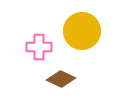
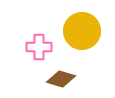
brown diamond: rotated 8 degrees counterclockwise
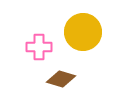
yellow circle: moved 1 px right, 1 px down
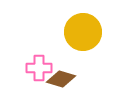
pink cross: moved 21 px down
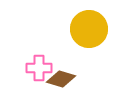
yellow circle: moved 6 px right, 3 px up
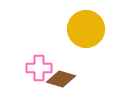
yellow circle: moved 3 px left
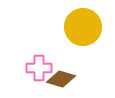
yellow circle: moved 3 px left, 2 px up
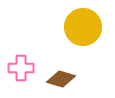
pink cross: moved 18 px left
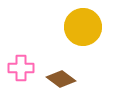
brown diamond: rotated 20 degrees clockwise
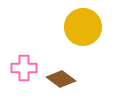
pink cross: moved 3 px right
